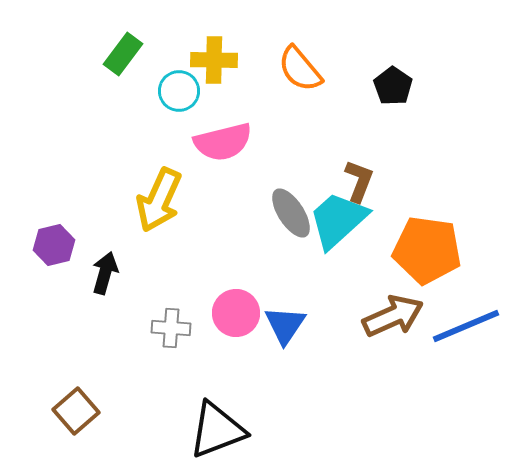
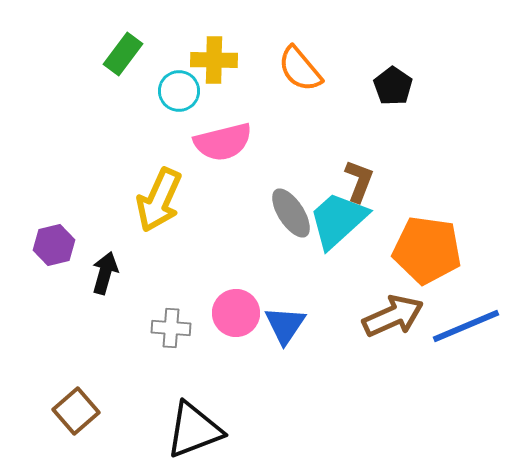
black triangle: moved 23 px left
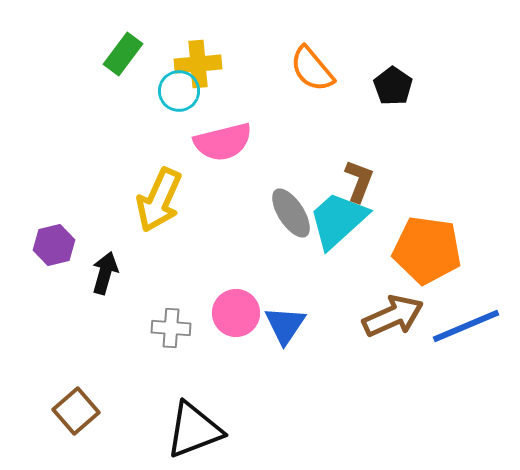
yellow cross: moved 16 px left, 4 px down; rotated 6 degrees counterclockwise
orange semicircle: moved 12 px right
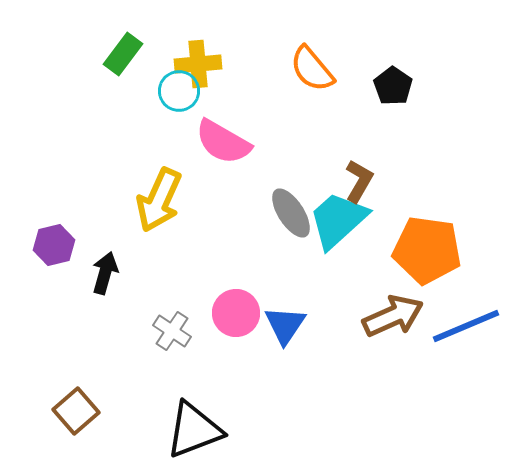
pink semicircle: rotated 44 degrees clockwise
brown L-shape: rotated 9 degrees clockwise
gray cross: moved 1 px right, 3 px down; rotated 30 degrees clockwise
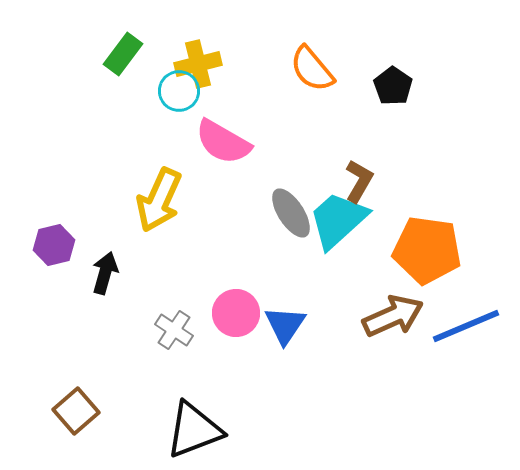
yellow cross: rotated 9 degrees counterclockwise
gray cross: moved 2 px right, 1 px up
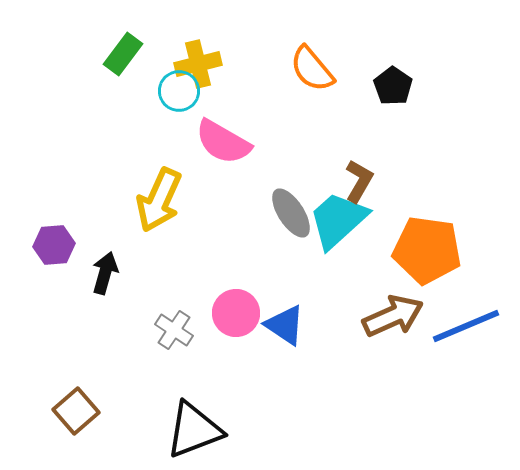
purple hexagon: rotated 9 degrees clockwise
blue triangle: rotated 30 degrees counterclockwise
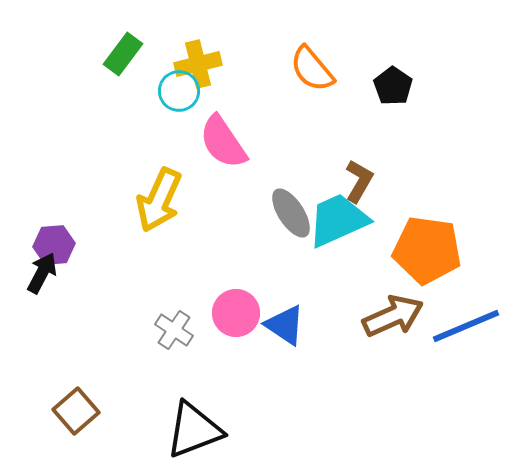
pink semicircle: rotated 26 degrees clockwise
cyan trapezoid: rotated 18 degrees clockwise
black arrow: moved 63 px left; rotated 12 degrees clockwise
